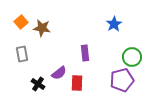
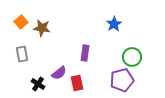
purple rectangle: rotated 14 degrees clockwise
red rectangle: rotated 14 degrees counterclockwise
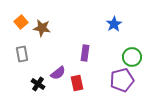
purple semicircle: moved 1 px left
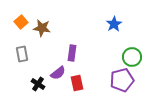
purple rectangle: moved 13 px left
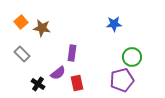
blue star: rotated 28 degrees clockwise
gray rectangle: rotated 35 degrees counterclockwise
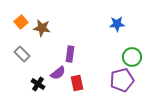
blue star: moved 3 px right
purple rectangle: moved 2 px left, 1 px down
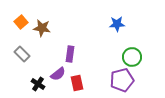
purple semicircle: moved 1 px down
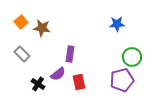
red rectangle: moved 2 px right, 1 px up
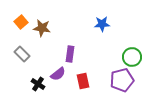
blue star: moved 15 px left
red rectangle: moved 4 px right, 1 px up
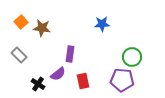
gray rectangle: moved 3 px left, 1 px down
purple pentagon: rotated 20 degrees clockwise
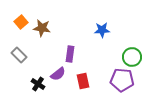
blue star: moved 6 px down
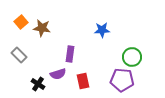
purple semicircle: rotated 21 degrees clockwise
